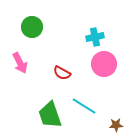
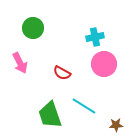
green circle: moved 1 px right, 1 px down
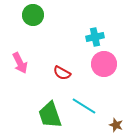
green circle: moved 13 px up
brown star: rotated 24 degrees clockwise
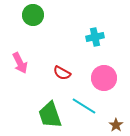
pink circle: moved 14 px down
brown star: rotated 16 degrees clockwise
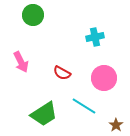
pink arrow: moved 1 px right, 1 px up
green trapezoid: moved 6 px left, 1 px up; rotated 104 degrees counterclockwise
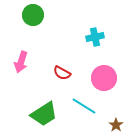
pink arrow: rotated 45 degrees clockwise
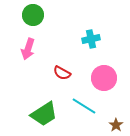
cyan cross: moved 4 px left, 2 px down
pink arrow: moved 7 px right, 13 px up
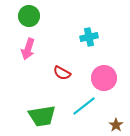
green circle: moved 4 px left, 1 px down
cyan cross: moved 2 px left, 2 px up
cyan line: rotated 70 degrees counterclockwise
green trapezoid: moved 2 px left, 2 px down; rotated 24 degrees clockwise
